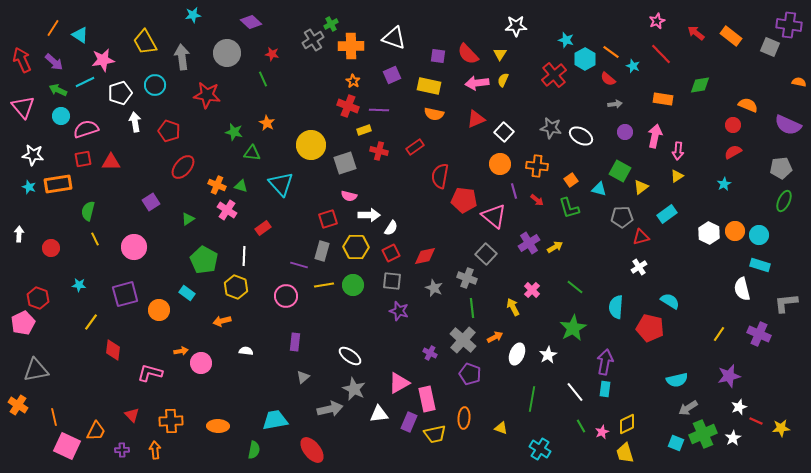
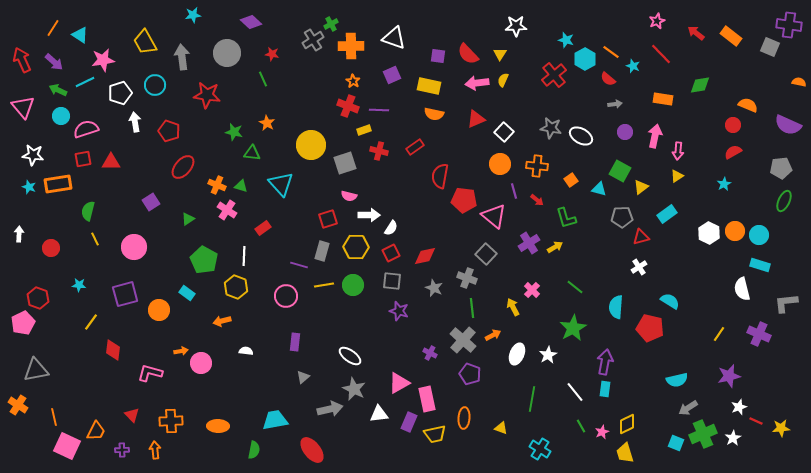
green L-shape at (569, 208): moved 3 px left, 10 px down
orange arrow at (495, 337): moved 2 px left, 2 px up
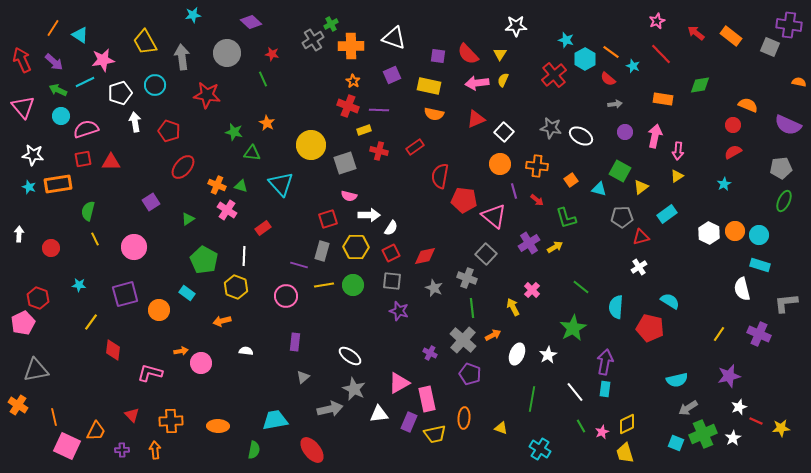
green line at (575, 287): moved 6 px right
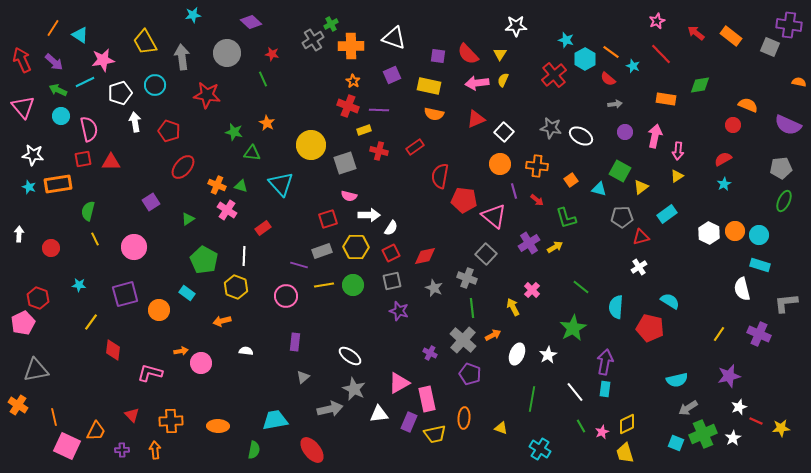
orange rectangle at (663, 99): moved 3 px right
pink semicircle at (86, 129): moved 3 px right; rotated 95 degrees clockwise
red semicircle at (733, 152): moved 10 px left, 7 px down
gray rectangle at (322, 251): rotated 54 degrees clockwise
gray square at (392, 281): rotated 18 degrees counterclockwise
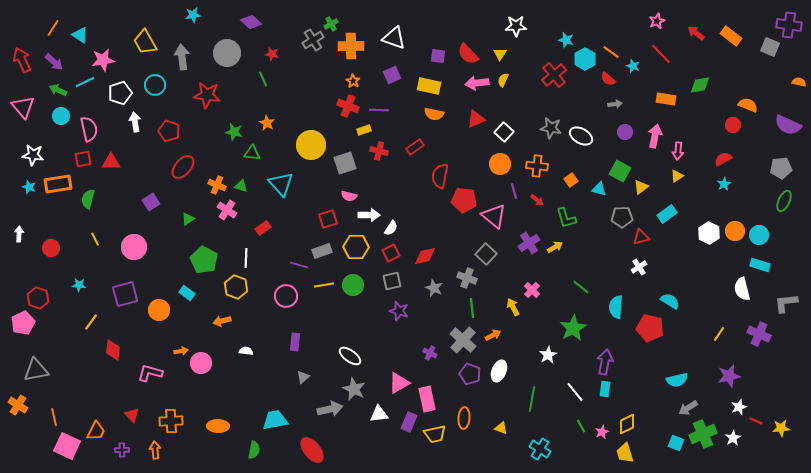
green semicircle at (88, 211): moved 12 px up
white line at (244, 256): moved 2 px right, 2 px down
white ellipse at (517, 354): moved 18 px left, 17 px down
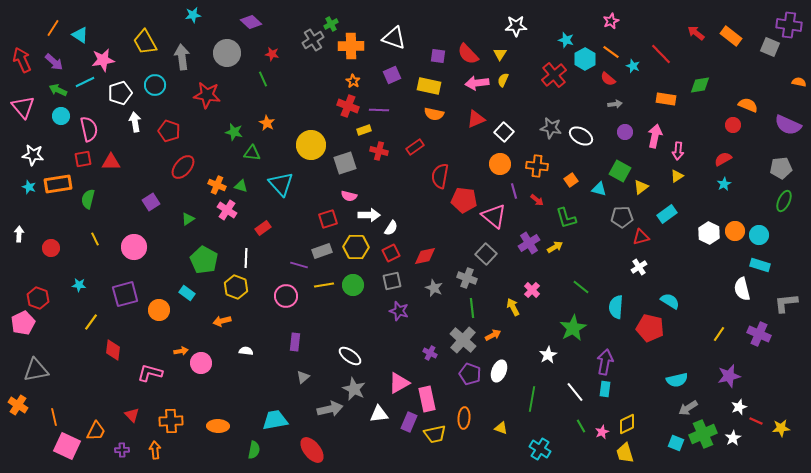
pink star at (657, 21): moved 46 px left
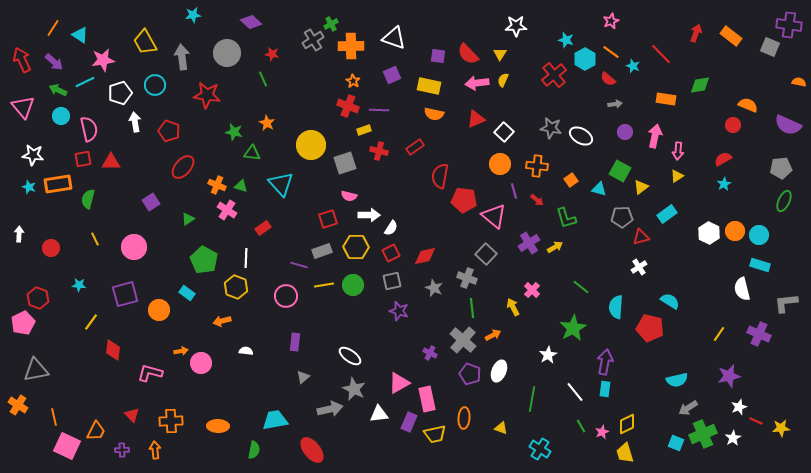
red arrow at (696, 33): rotated 72 degrees clockwise
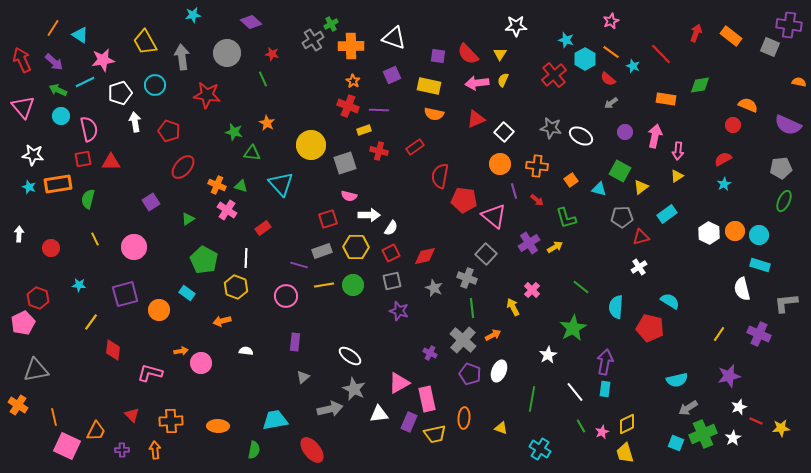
gray arrow at (615, 104): moved 4 px left, 1 px up; rotated 152 degrees clockwise
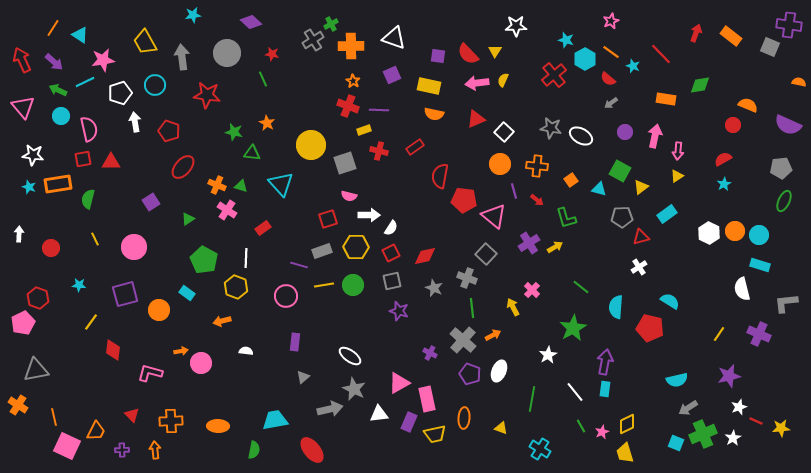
yellow triangle at (500, 54): moved 5 px left, 3 px up
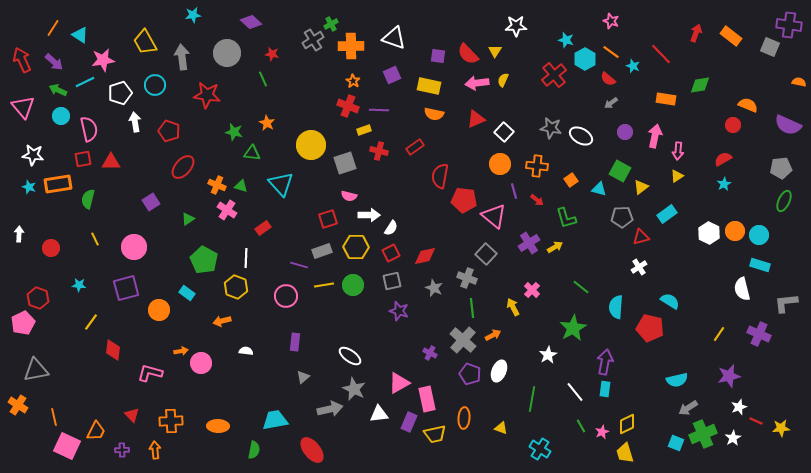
pink star at (611, 21): rotated 28 degrees counterclockwise
purple square at (125, 294): moved 1 px right, 6 px up
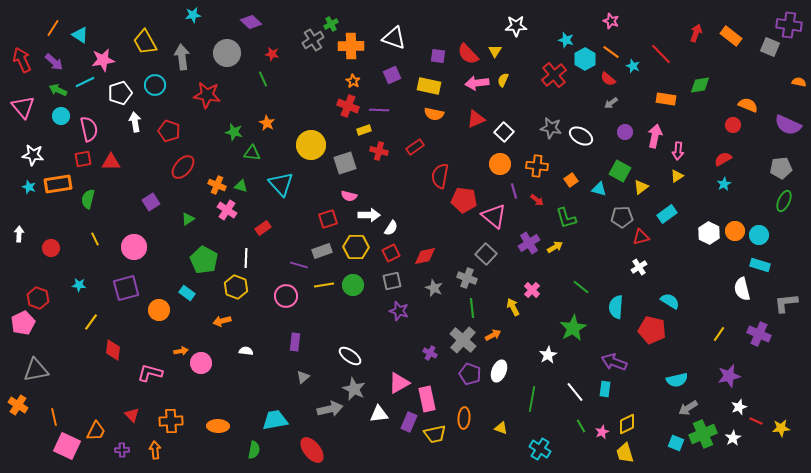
red pentagon at (650, 328): moved 2 px right, 2 px down
purple arrow at (605, 362): moved 9 px right; rotated 80 degrees counterclockwise
